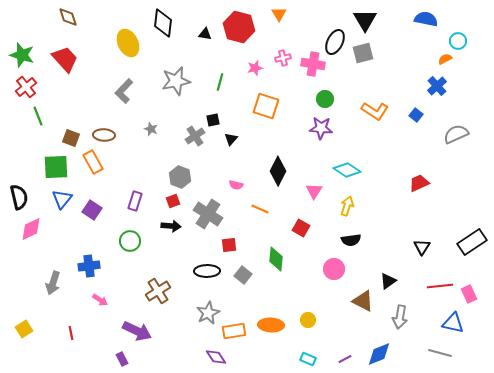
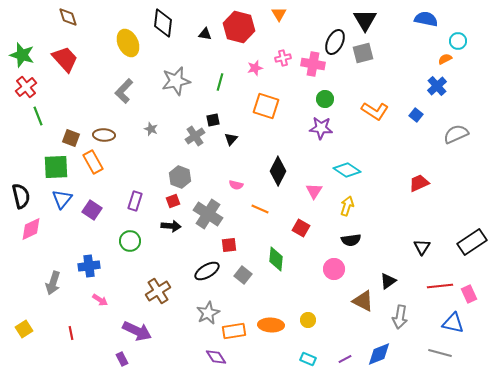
black semicircle at (19, 197): moved 2 px right, 1 px up
black ellipse at (207, 271): rotated 30 degrees counterclockwise
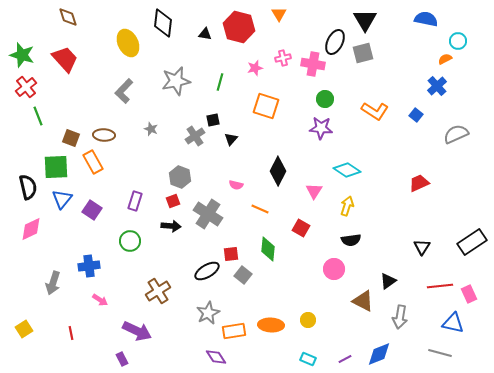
black semicircle at (21, 196): moved 7 px right, 9 px up
red square at (229, 245): moved 2 px right, 9 px down
green diamond at (276, 259): moved 8 px left, 10 px up
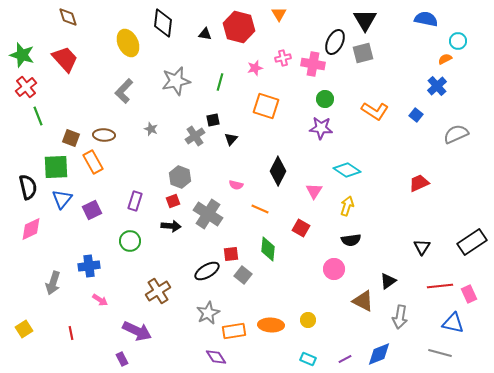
purple square at (92, 210): rotated 30 degrees clockwise
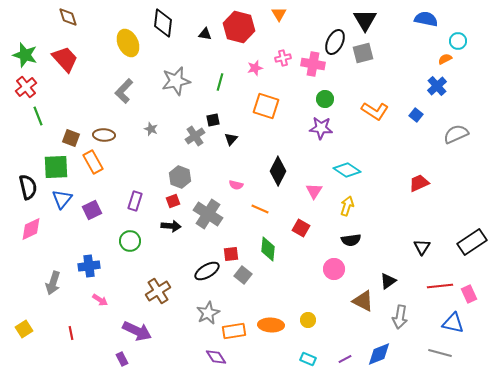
green star at (22, 55): moved 3 px right
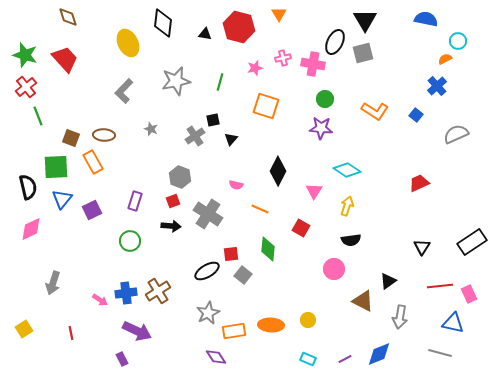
blue cross at (89, 266): moved 37 px right, 27 px down
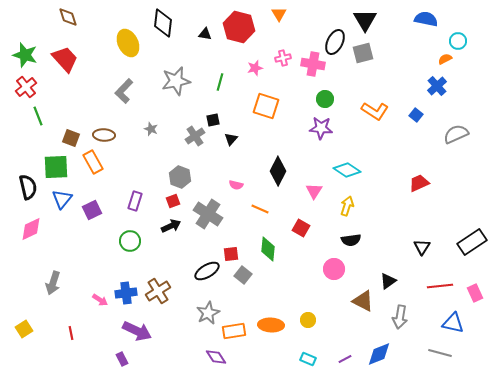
black arrow at (171, 226): rotated 30 degrees counterclockwise
pink rectangle at (469, 294): moved 6 px right, 1 px up
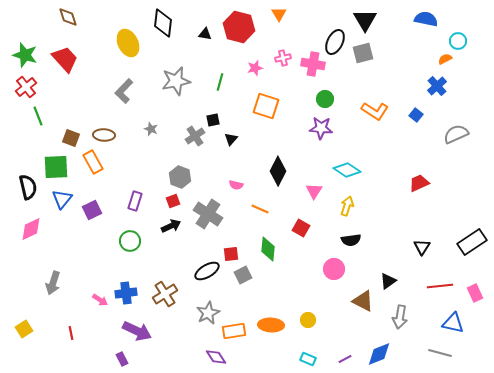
gray square at (243, 275): rotated 24 degrees clockwise
brown cross at (158, 291): moved 7 px right, 3 px down
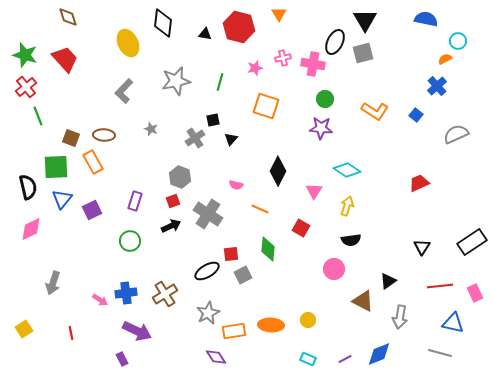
gray cross at (195, 136): moved 2 px down
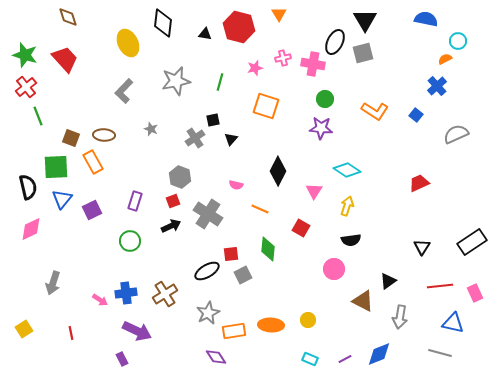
cyan rectangle at (308, 359): moved 2 px right
